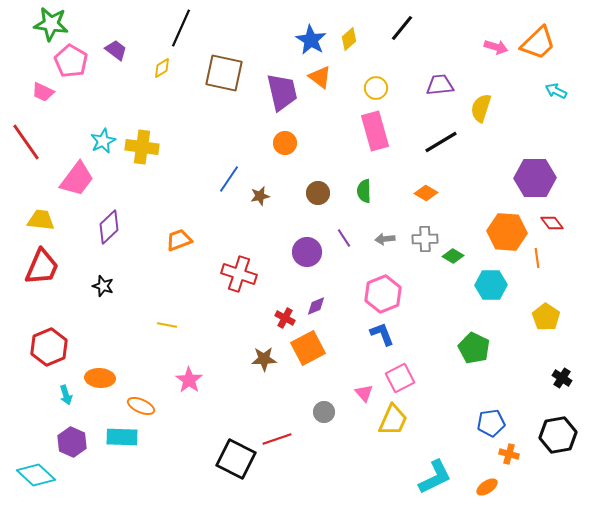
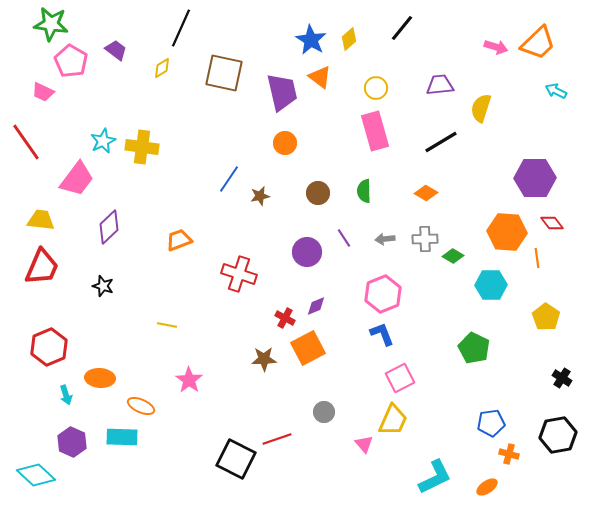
pink triangle at (364, 393): moved 51 px down
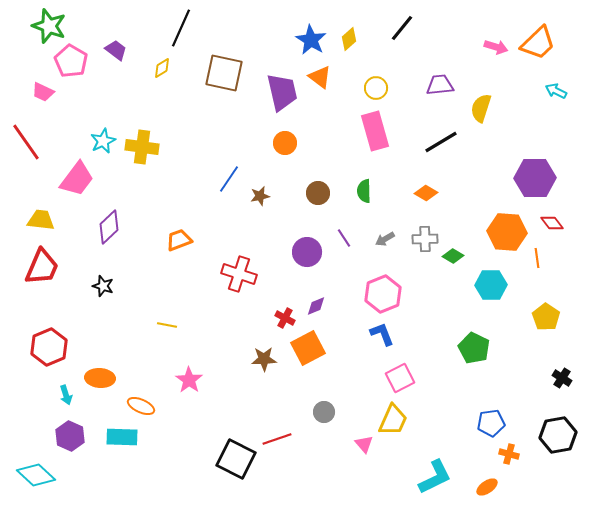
green star at (51, 24): moved 2 px left, 2 px down; rotated 12 degrees clockwise
gray arrow at (385, 239): rotated 24 degrees counterclockwise
purple hexagon at (72, 442): moved 2 px left, 6 px up
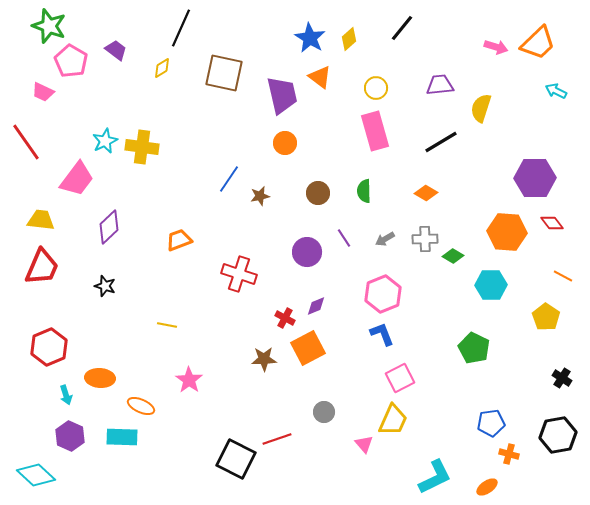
blue star at (311, 40): moved 1 px left, 2 px up
purple trapezoid at (282, 92): moved 3 px down
cyan star at (103, 141): moved 2 px right
orange line at (537, 258): moved 26 px right, 18 px down; rotated 54 degrees counterclockwise
black star at (103, 286): moved 2 px right
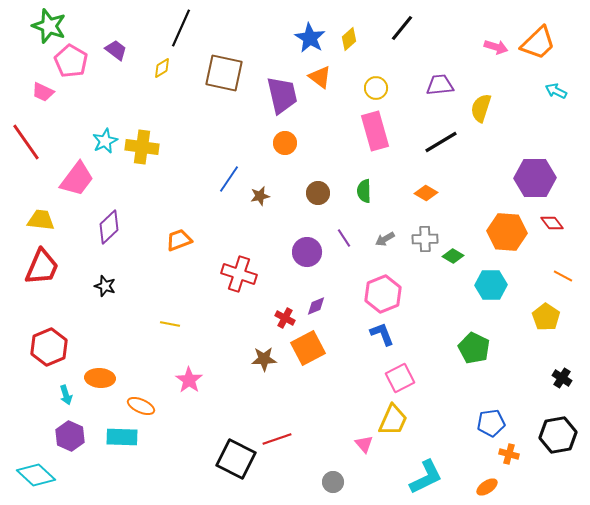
yellow line at (167, 325): moved 3 px right, 1 px up
gray circle at (324, 412): moved 9 px right, 70 px down
cyan L-shape at (435, 477): moved 9 px left
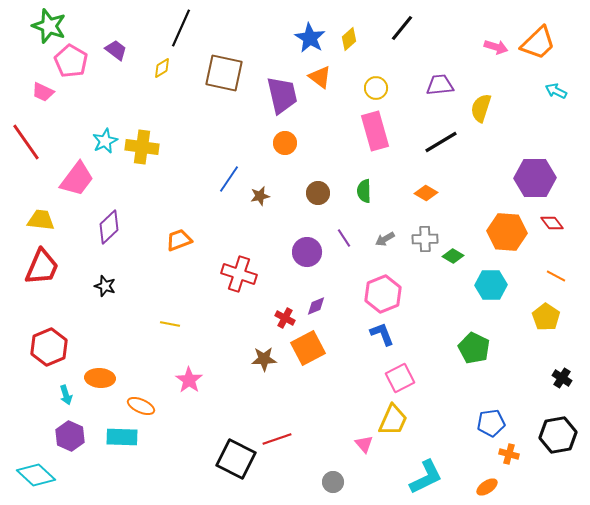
orange line at (563, 276): moved 7 px left
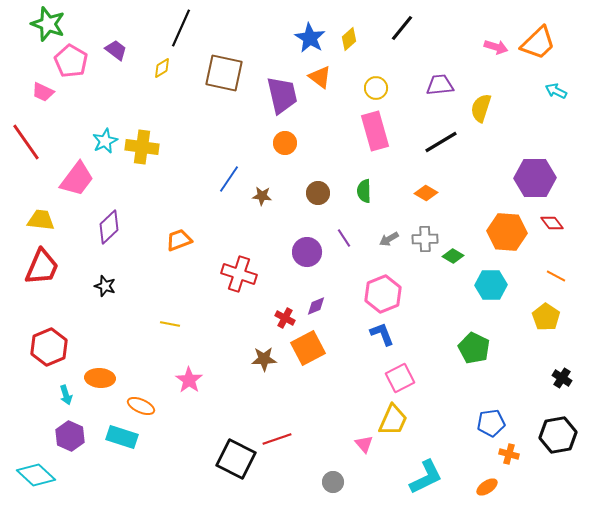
green star at (49, 26): moved 1 px left, 2 px up
brown star at (260, 196): moved 2 px right; rotated 18 degrees clockwise
gray arrow at (385, 239): moved 4 px right
cyan rectangle at (122, 437): rotated 16 degrees clockwise
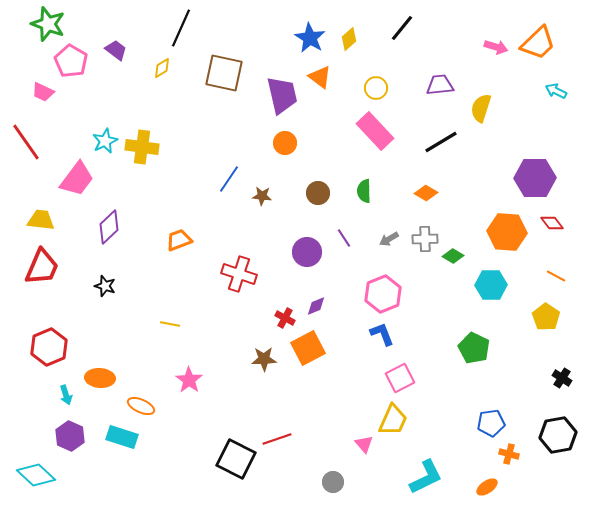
pink rectangle at (375, 131): rotated 27 degrees counterclockwise
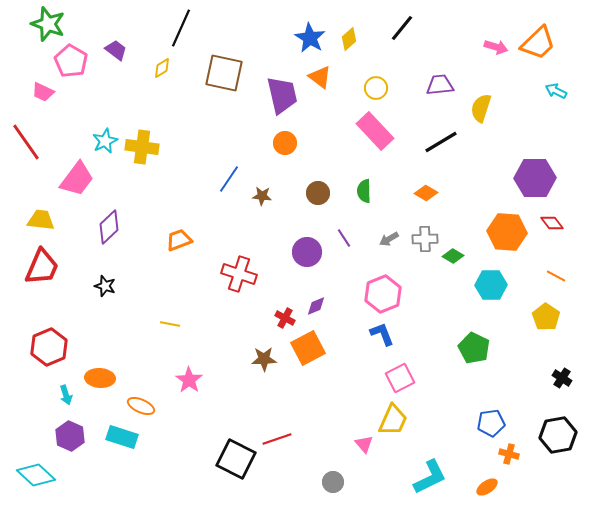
cyan L-shape at (426, 477): moved 4 px right
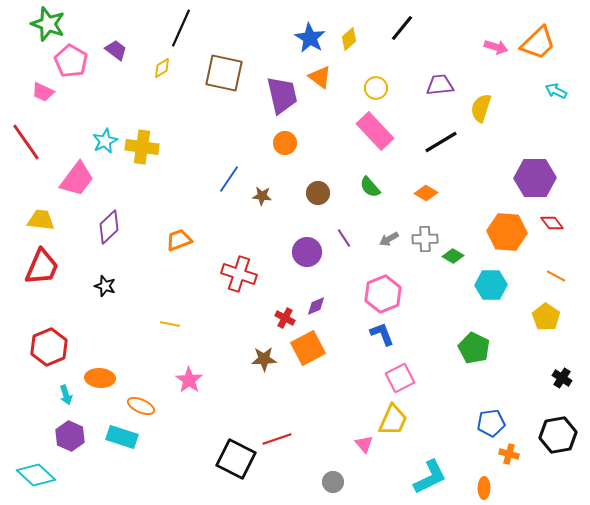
green semicircle at (364, 191): moved 6 px right, 4 px up; rotated 40 degrees counterclockwise
orange ellipse at (487, 487): moved 3 px left, 1 px down; rotated 55 degrees counterclockwise
